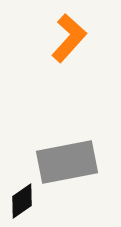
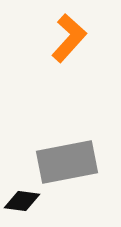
black diamond: rotated 42 degrees clockwise
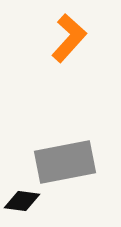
gray rectangle: moved 2 px left
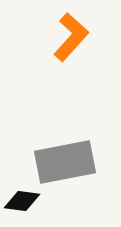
orange L-shape: moved 2 px right, 1 px up
